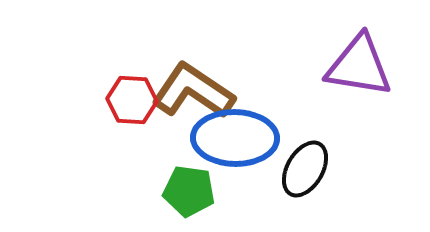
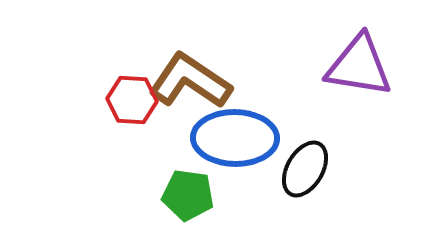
brown L-shape: moved 3 px left, 10 px up
green pentagon: moved 1 px left, 4 px down
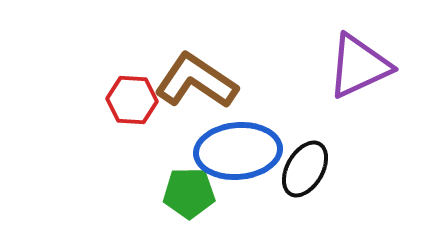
purple triangle: rotated 34 degrees counterclockwise
brown L-shape: moved 6 px right
blue ellipse: moved 3 px right, 13 px down; rotated 6 degrees counterclockwise
green pentagon: moved 1 px right, 2 px up; rotated 9 degrees counterclockwise
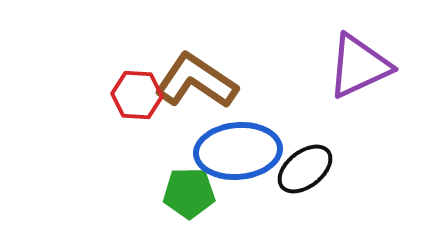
red hexagon: moved 5 px right, 5 px up
black ellipse: rotated 22 degrees clockwise
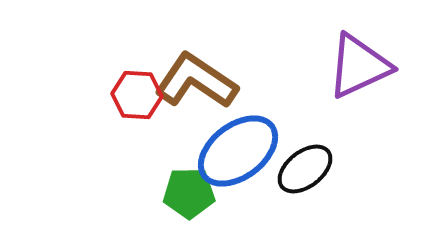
blue ellipse: rotated 32 degrees counterclockwise
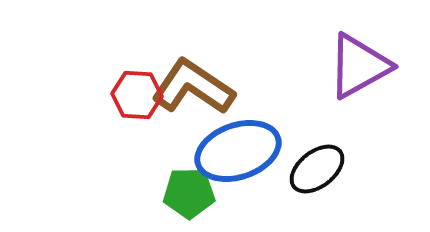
purple triangle: rotated 4 degrees counterclockwise
brown L-shape: moved 3 px left, 6 px down
blue ellipse: rotated 18 degrees clockwise
black ellipse: moved 12 px right
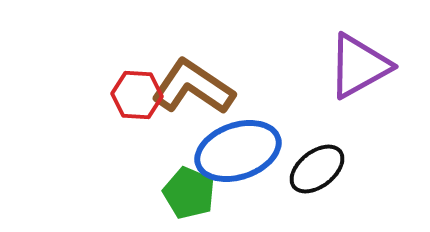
green pentagon: rotated 24 degrees clockwise
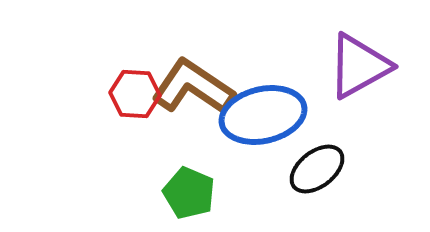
red hexagon: moved 2 px left, 1 px up
blue ellipse: moved 25 px right, 36 px up; rotated 6 degrees clockwise
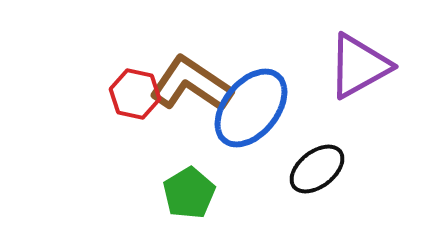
brown L-shape: moved 2 px left, 3 px up
red hexagon: rotated 9 degrees clockwise
blue ellipse: moved 12 px left, 7 px up; rotated 38 degrees counterclockwise
green pentagon: rotated 18 degrees clockwise
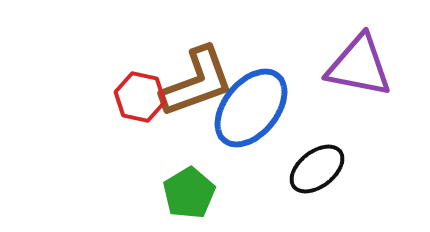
purple triangle: rotated 40 degrees clockwise
brown L-shape: moved 6 px right, 2 px up; rotated 126 degrees clockwise
red hexagon: moved 5 px right, 3 px down
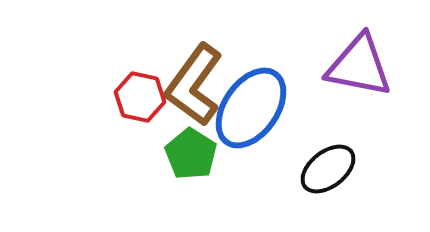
brown L-shape: moved 3 px left, 3 px down; rotated 146 degrees clockwise
blue ellipse: rotated 4 degrees counterclockwise
black ellipse: moved 11 px right
green pentagon: moved 2 px right, 39 px up; rotated 9 degrees counterclockwise
